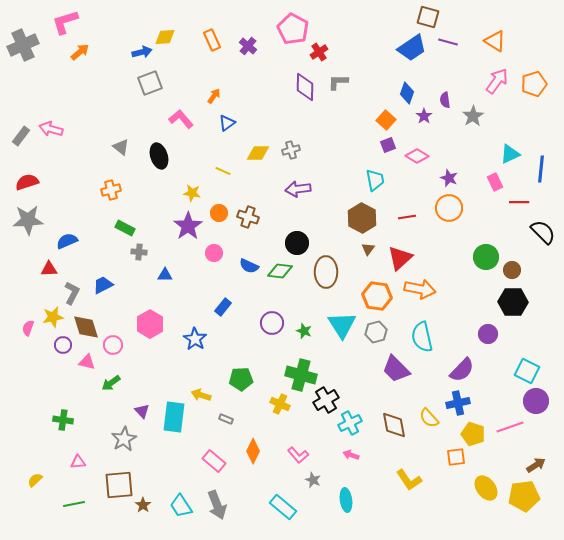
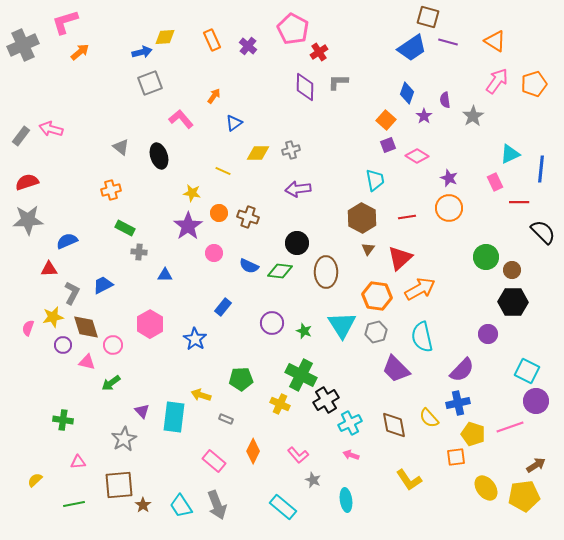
blue triangle at (227, 123): moved 7 px right
orange arrow at (420, 289): rotated 40 degrees counterclockwise
green cross at (301, 375): rotated 12 degrees clockwise
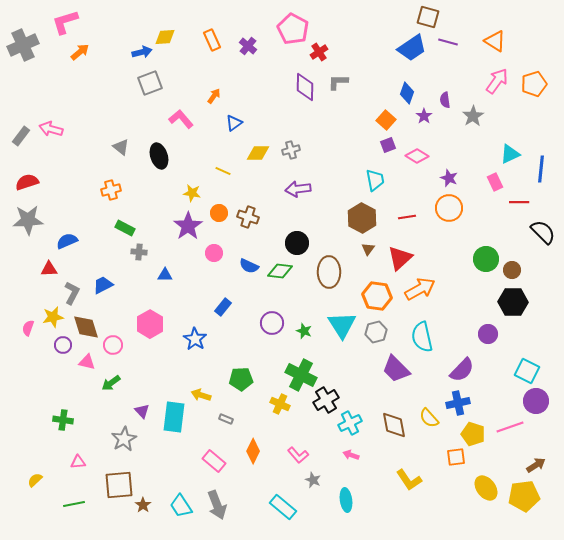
green circle at (486, 257): moved 2 px down
brown ellipse at (326, 272): moved 3 px right
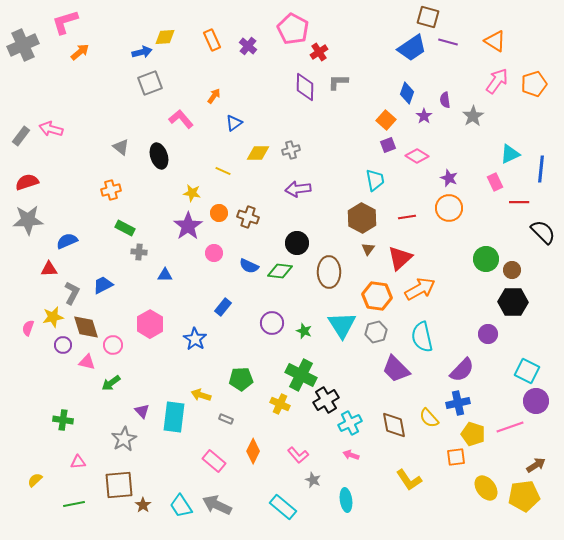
gray arrow at (217, 505): rotated 136 degrees clockwise
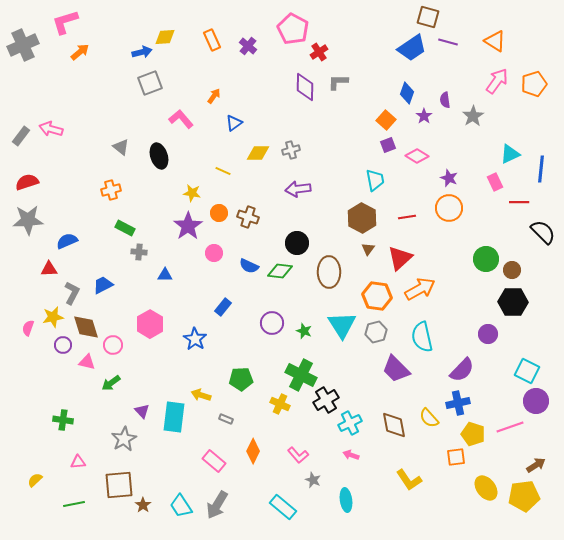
gray arrow at (217, 505): rotated 84 degrees counterclockwise
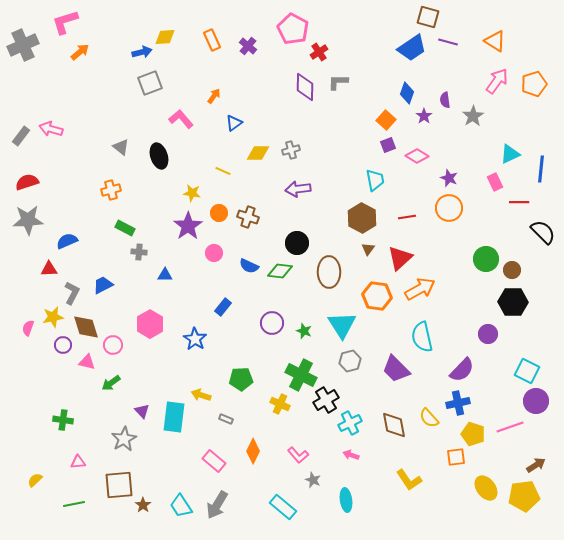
gray hexagon at (376, 332): moved 26 px left, 29 px down
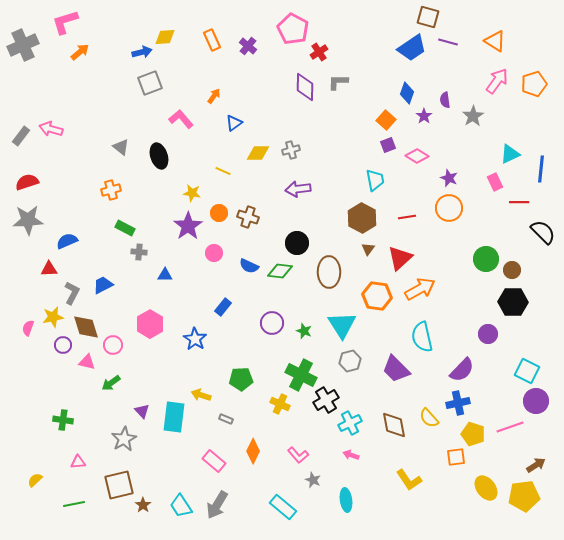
brown square at (119, 485): rotated 8 degrees counterclockwise
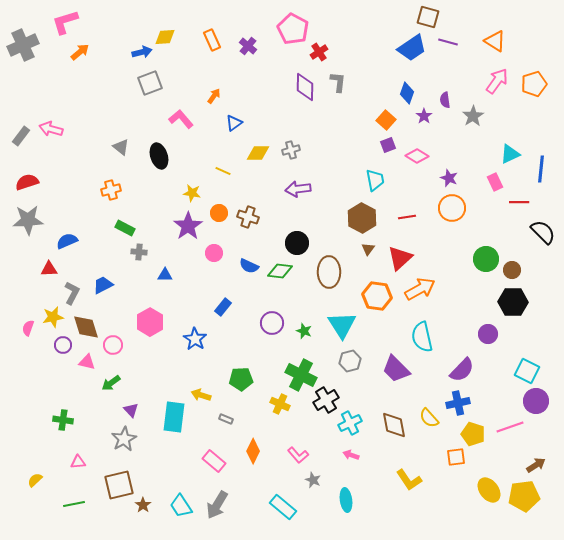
gray L-shape at (338, 82): rotated 95 degrees clockwise
orange circle at (449, 208): moved 3 px right
pink hexagon at (150, 324): moved 2 px up
purple triangle at (142, 411): moved 11 px left, 1 px up
yellow ellipse at (486, 488): moved 3 px right, 2 px down
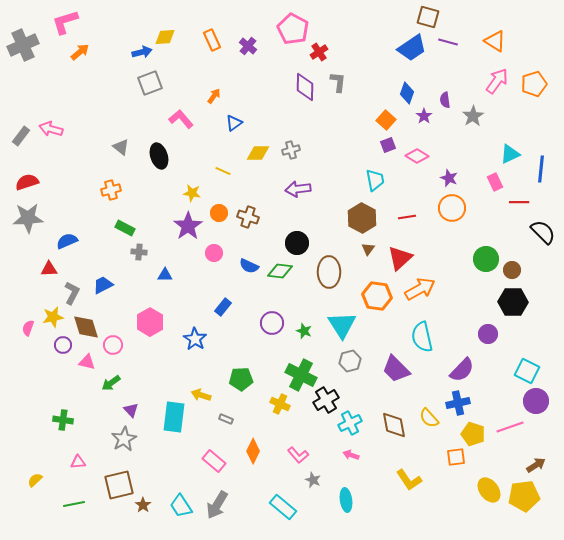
gray star at (28, 220): moved 2 px up
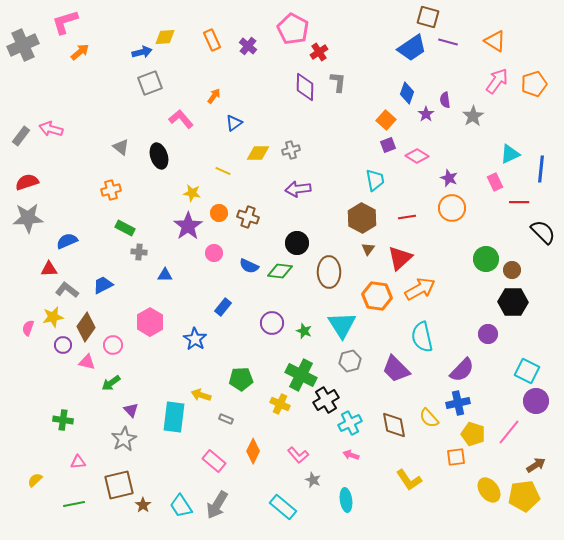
purple star at (424, 116): moved 2 px right, 2 px up
gray L-shape at (72, 293): moved 5 px left, 3 px up; rotated 80 degrees counterclockwise
brown diamond at (86, 327): rotated 52 degrees clockwise
pink line at (510, 427): moved 1 px left, 5 px down; rotated 32 degrees counterclockwise
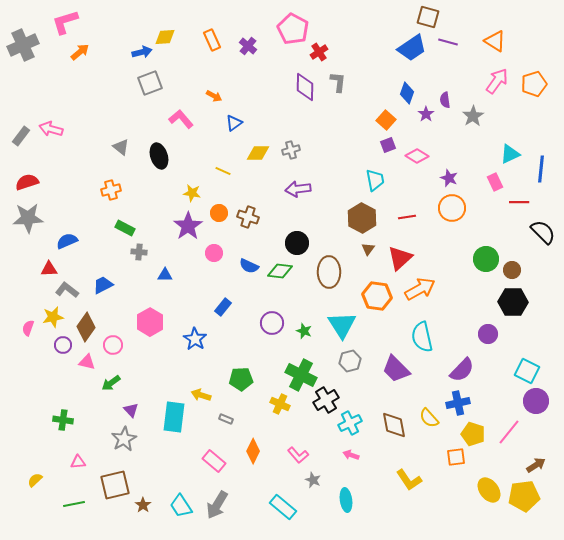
orange arrow at (214, 96): rotated 84 degrees clockwise
brown square at (119, 485): moved 4 px left
